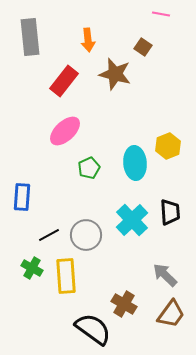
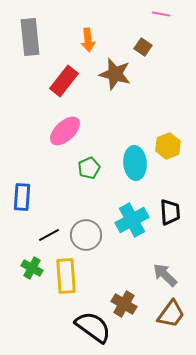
cyan cross: rotated 16 degrees clockwise
black semicircle: moved 2 px up
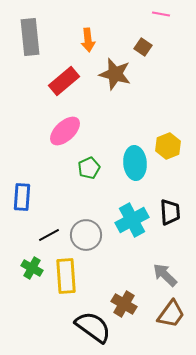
red rectangle: rotated 12 degrees clockwise
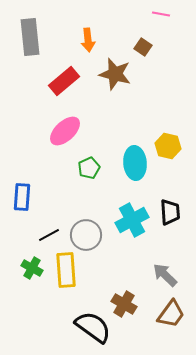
yellow hexagon: rotated 25 degrees counterclockwise
yellow rectangle: moved 6 px up
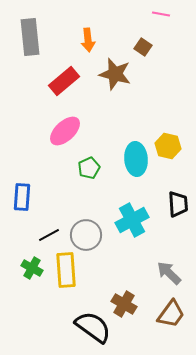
cyan ellipse: moved 1 px right, 4 px up
black trapezoid: moved 8 px right, 8 px up
gray arrow: moved 4 px right, 2 px up
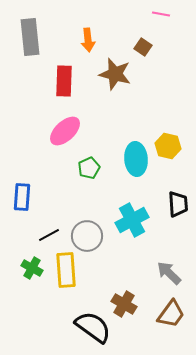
red rectangle: rotated 48 degrees counterclockwise
gray circle: moved 1 px right, 1 px down
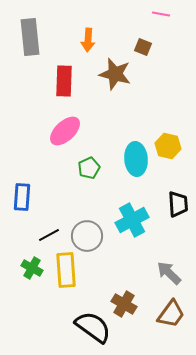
orange arrow: rotated 10 degrees clockwise
brown square: rotated 12 degrees counterclockwise
